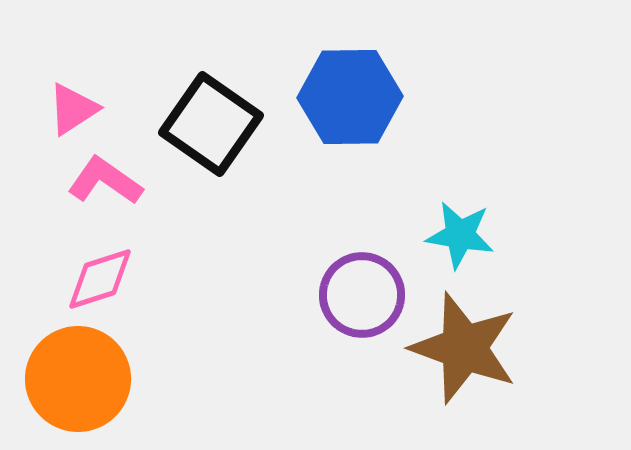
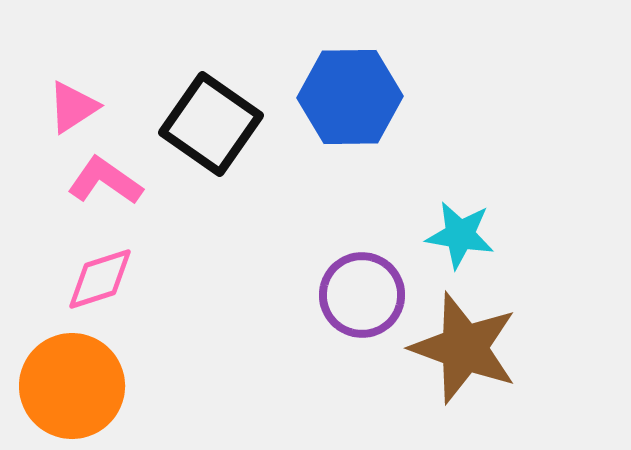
pink triangle: moved 2 px up
orange circle: moved 6 px left, 7 px down
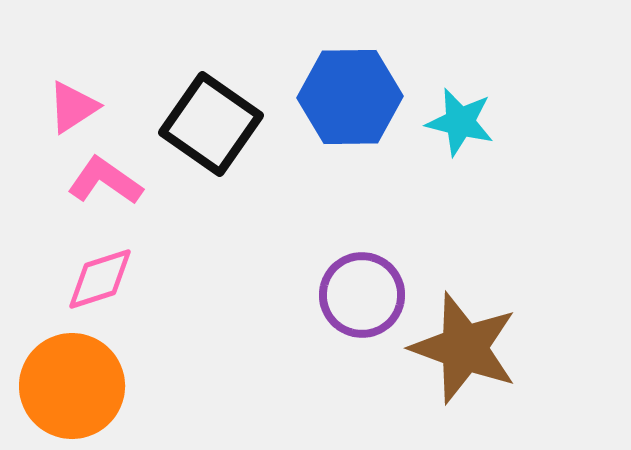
cyan star: moved 113 px up; rotated 4 degrees clockwise
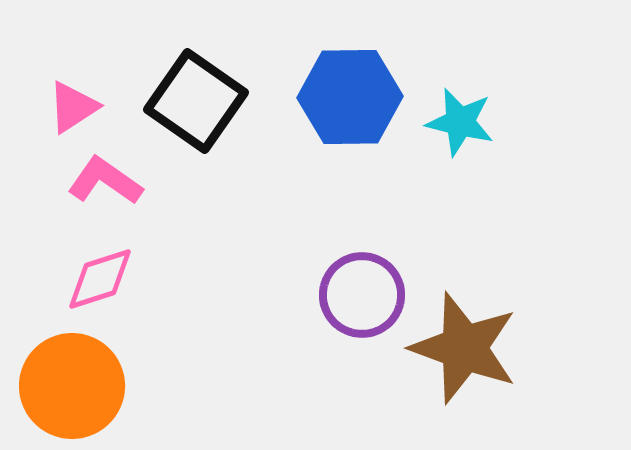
black square: moved 15 px left, 23 px up
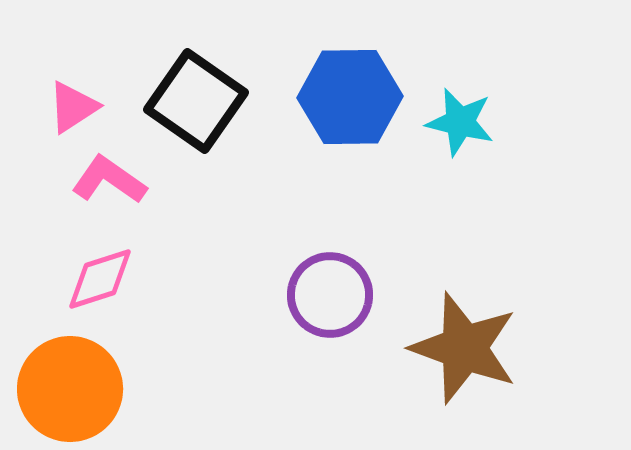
pink L-shape: moved 4 px right, 1 px up
purple circle: moved 32 px left
orange circle: moved 2 px left, 3 px down
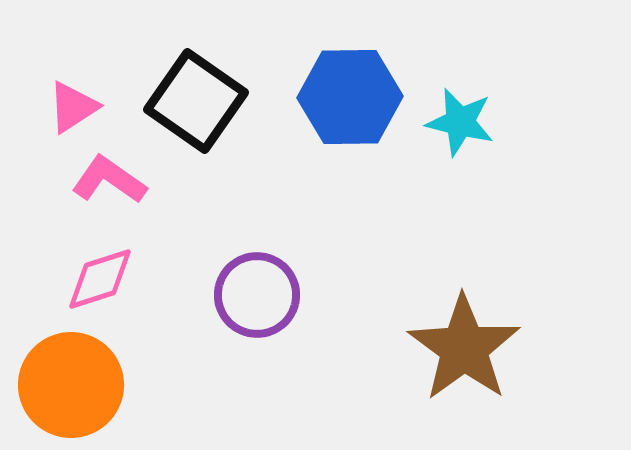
purple circle: moved 73 px left
brown star: rotated 16 degrees clockwise
orange circle: moved 1 px right, 4 px up
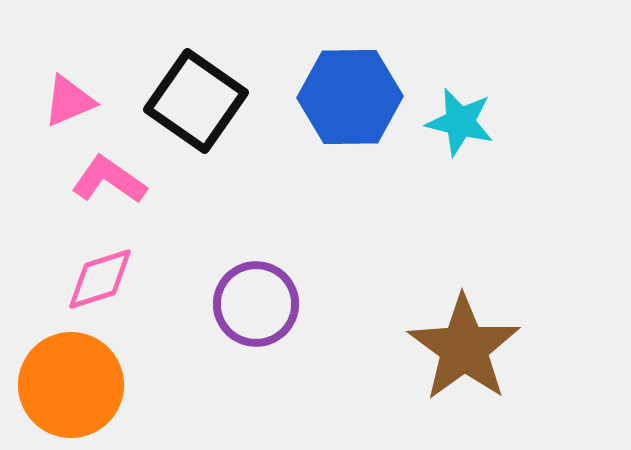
pink triangle: moved 4 px left, 6 px up; rotated 10 degrees clockwise
purple circle: moved 1 px left, 9 px down
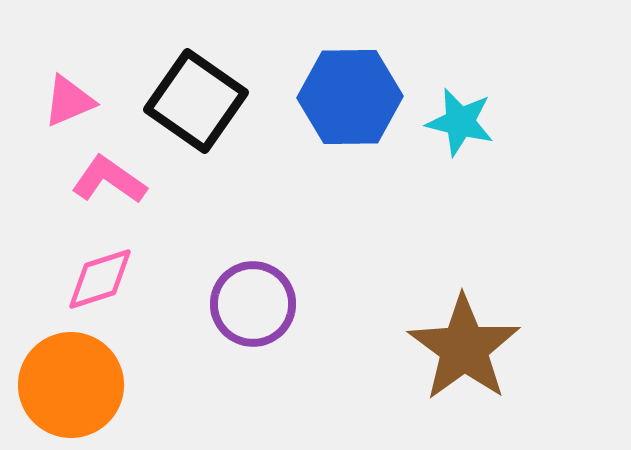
purple circle: moved 3 px left
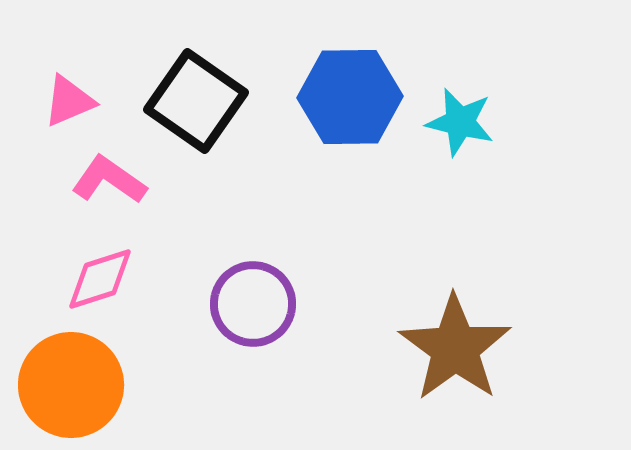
brown star: moved 9 px left
